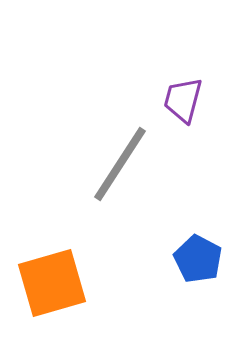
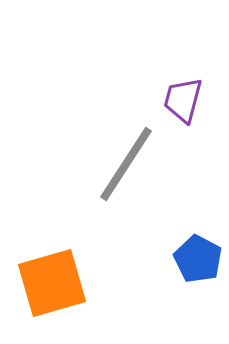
gray line: moved 6 px right
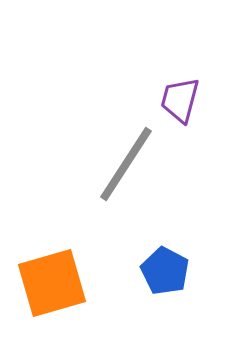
purple trapezoid: moved 3 px left
blue pentagon: moved 33 px left, 12 px down
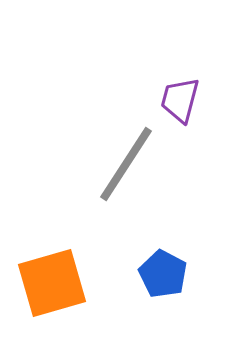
blue pentagon: moved 2 px left, 3 px down
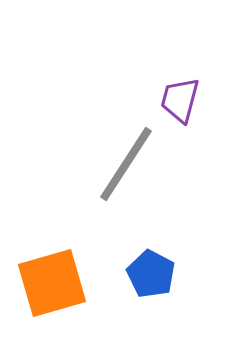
blue pentagon: moved 12 px left
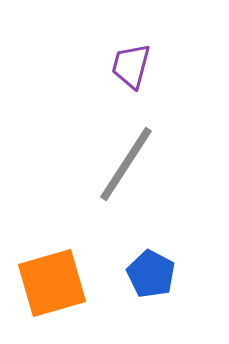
purple trapezoid: moved 49 px left, 34 px up
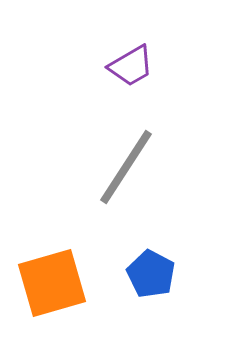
purple trapezoid: rotated 135 degrees counterclockwise
gray line: moved 3 px down
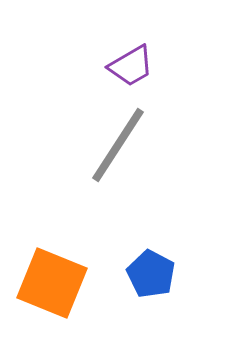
gray line: moved 8 px left, 22 px up
orange square: rotated 38 degrees clockwise
